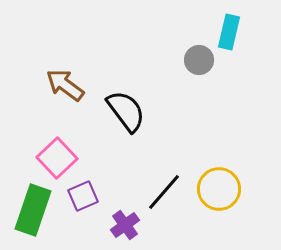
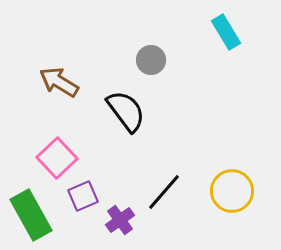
cyan rectangle: moved 3 px left; rotated 44 degrees counterclockwise
gray circle: moved 48 px left
brown arrow: moved 6 px left, 3 px up; rotated 6 degrees counterclockwise
yellow circle: moved 13 px right, 2 px down
green rectangle: moved 2 px left, 5 px down; rotated 48 degrees counterclockwise
purple cross: moved 5 px left, 5 px up
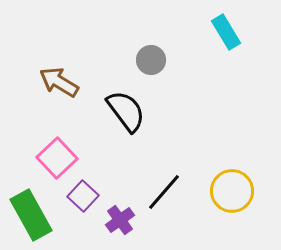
purple square: rotated 24 degrees counterclockwise
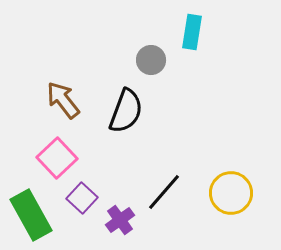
cyan rectangle: moved 34 px left; rotated 40 degrees clockwise
brown arrow: moved 4 px right, 18 px down; rotated 21 degrees clockwise
black semicircle: rotated 57 degrees clockwise
yellow circle: moved 1 px left, 2 px down
purple square: moved 1 px left, 2 px down
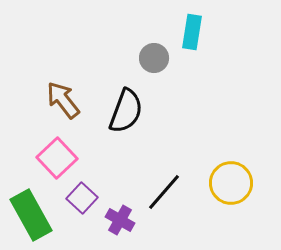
gray circle: moved 3 px right, 2 px up
yellow circle: moved 10 px up
purple cross: rotated 24 degrees counterclockwise
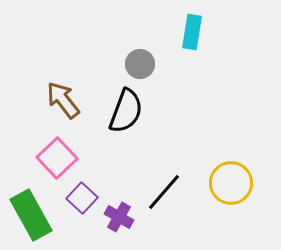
gray circle: moved 14 px left, 6 px down
purple cross: moved 1 px left, 3 px up
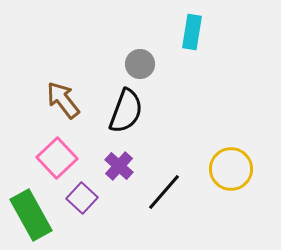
yellow circle: moved 14 px up
purple cross: moved 51 px up; rotated 12 degrees clockwise
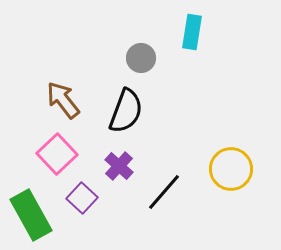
gray circle: moved 1 px right, 6 px up
pink square: moved 4 px up
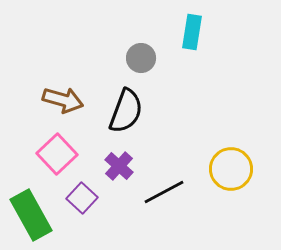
brown arrow: rotated 144 degrees clockwise
black line: rotated 21 degrees clockwise
